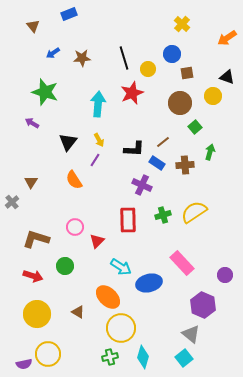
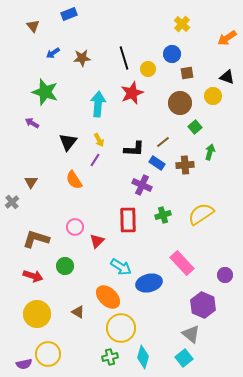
yellow semicircle at (194, 212): moved 7 px right, 2 px down
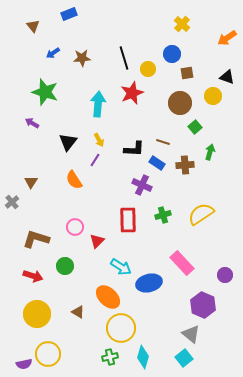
brown line at (163, 142): rotated 56 degrees clockwise
